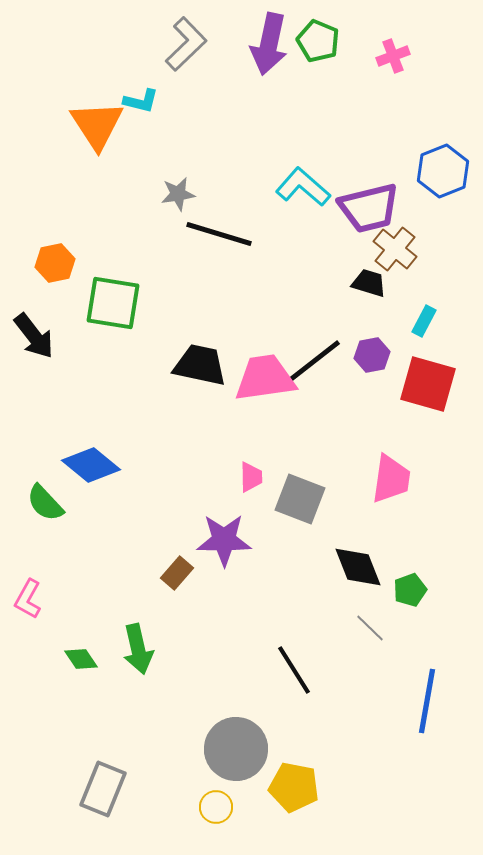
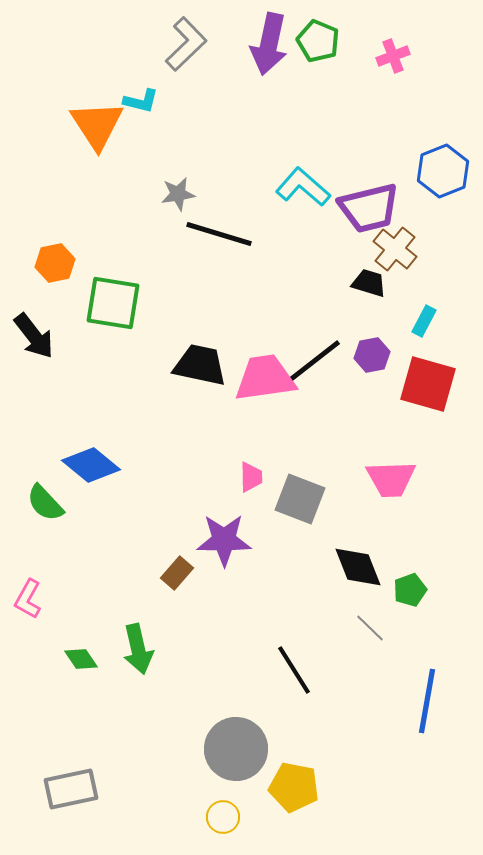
pink trapezoid at (391, 479): rotated 80 degrees clockwise
gray rectangle at (103, 789): moved 32 px left; rotated 56 degrees clockwise
yellow circle at (216, 807): moved 7 px right, 10 px down
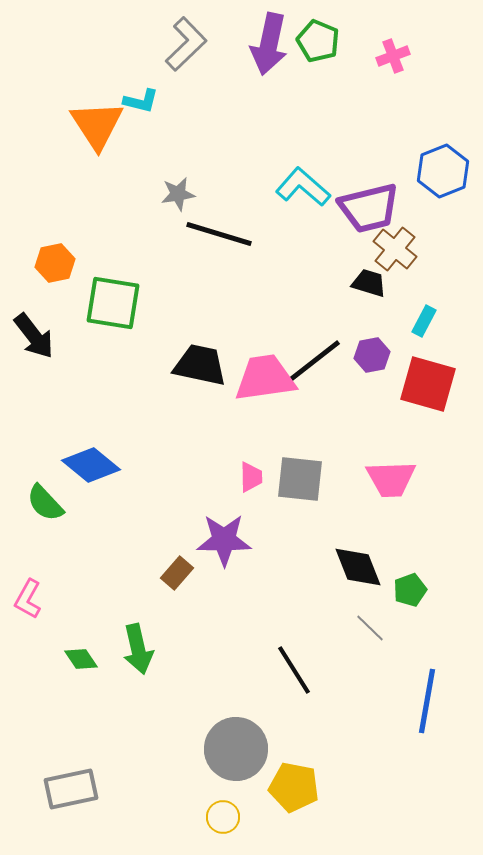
gray square at (300, 499): moved 20 px up; rotated 15 degrees counterclockwise
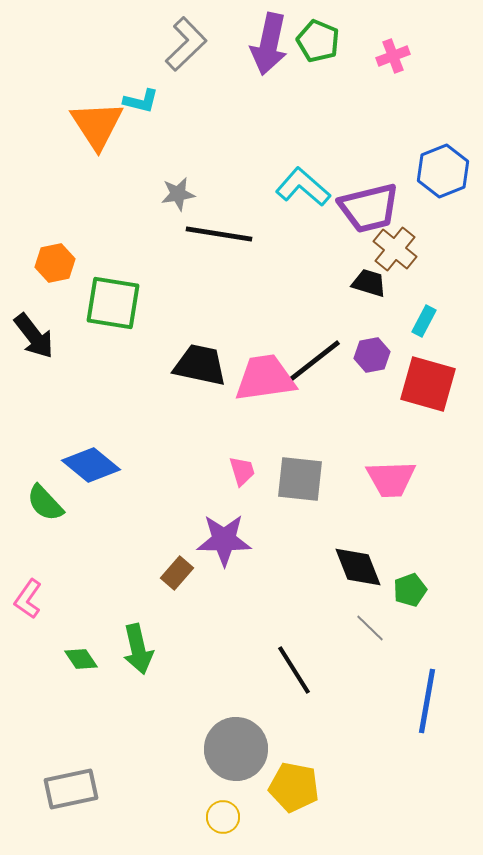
black line at (219, 234): rotated 8 degrees counterclockwise
pink trapezoid at (251, 477): moved 9 px left, 6 px up; rotated 16 degrees counterclockwise
pink L-shape at (28, 599): rotated 6 degrees clockwise
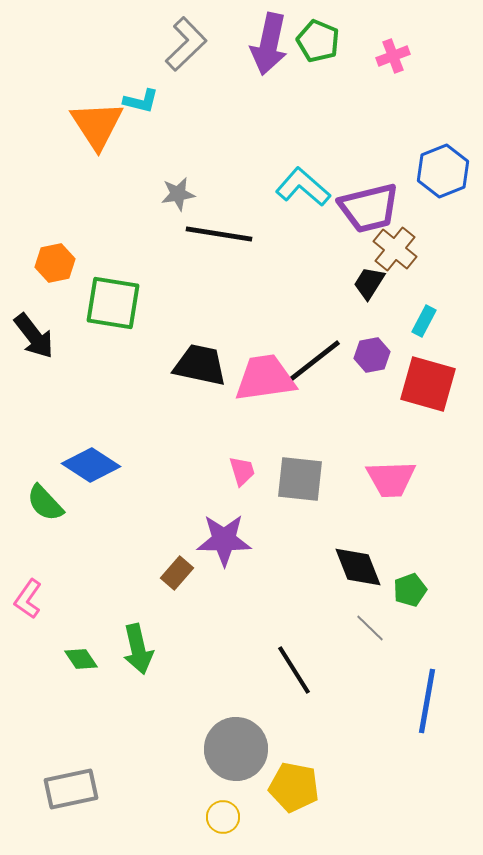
black trapezoid at (369, 283): rotated 75 degrees counterclockwise
blue diamond at (91, 465): rotated 6 degrees counterclockwise
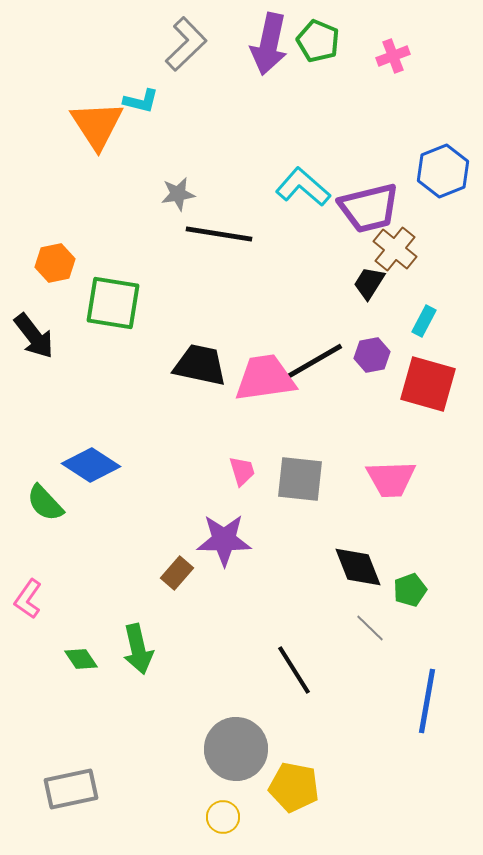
black line at (313, 362): rotated 8 degrees clockwise
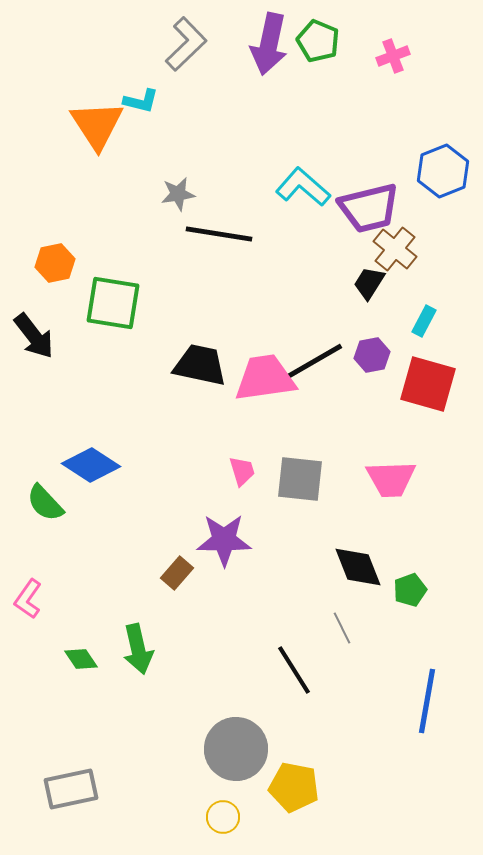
gray line at (370, 628): moved 28 px left; rotated 20 degrees clockwise
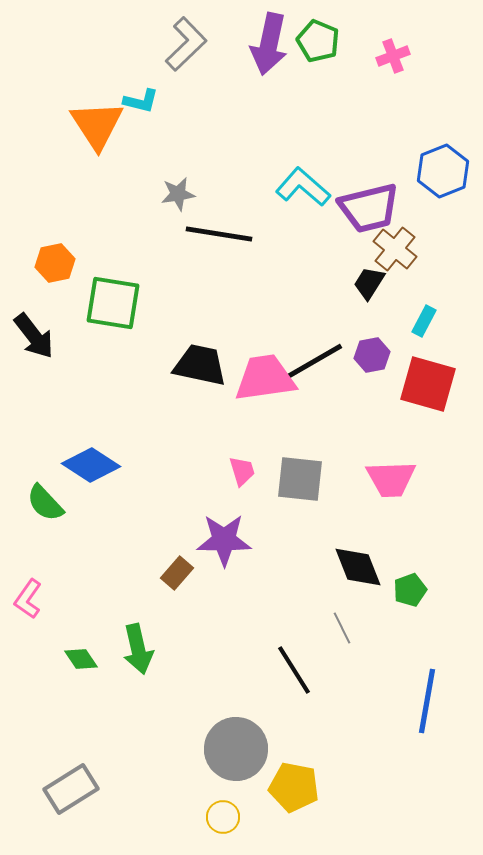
gray rectangle at (71, 789): rotated 20 degrees counterclockwise
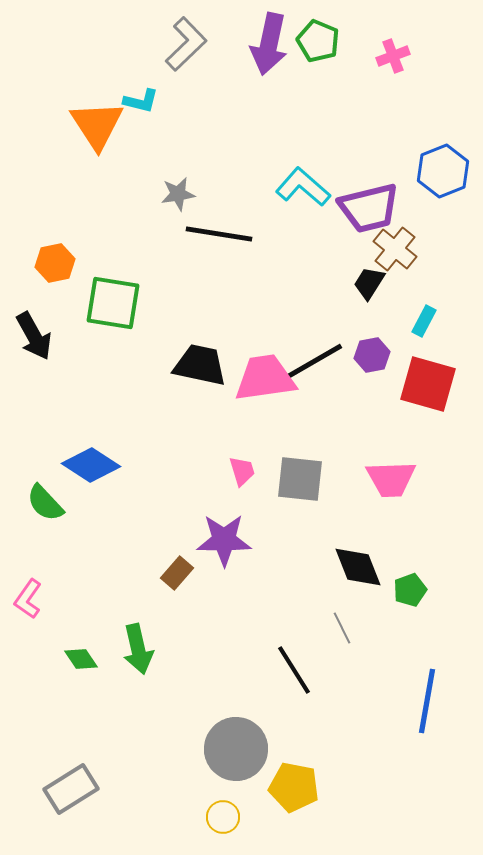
black arrow at (34, 336): rotated 9 degrees clockwise
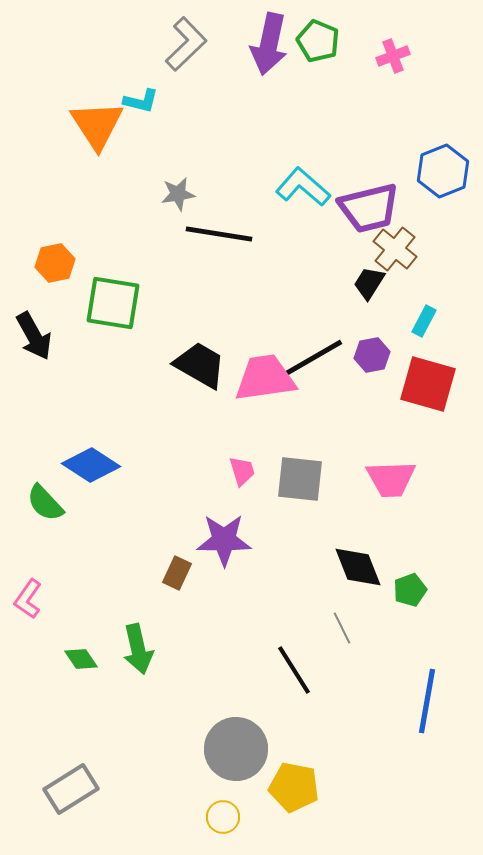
black line at (313, 362): moved 4 px up
black trapezoid at (200, 365): rotated 18 degrees clockwise
brown rectangle at (177, 573): rotated 16 degrees counterclockwise
